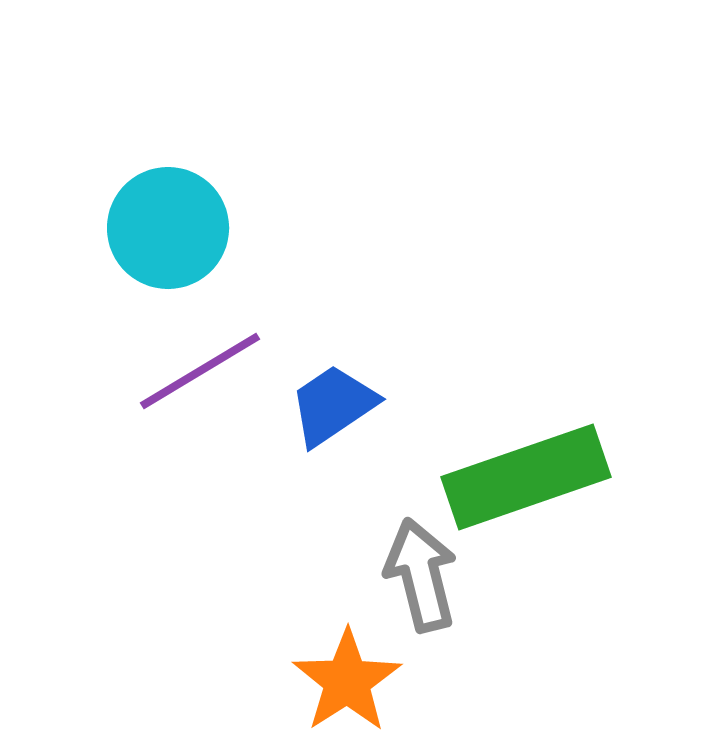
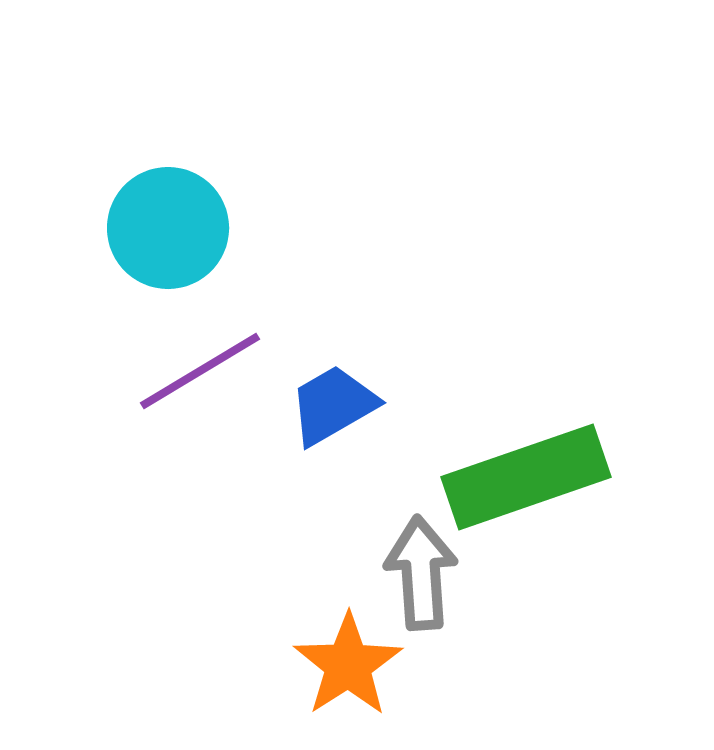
blue trapezoid: rotated 4 degrees clockwise
gray arrow: moved 2 px up; rotated 10 degrees clockwise
orange star: moved 1 px right, 16 px up
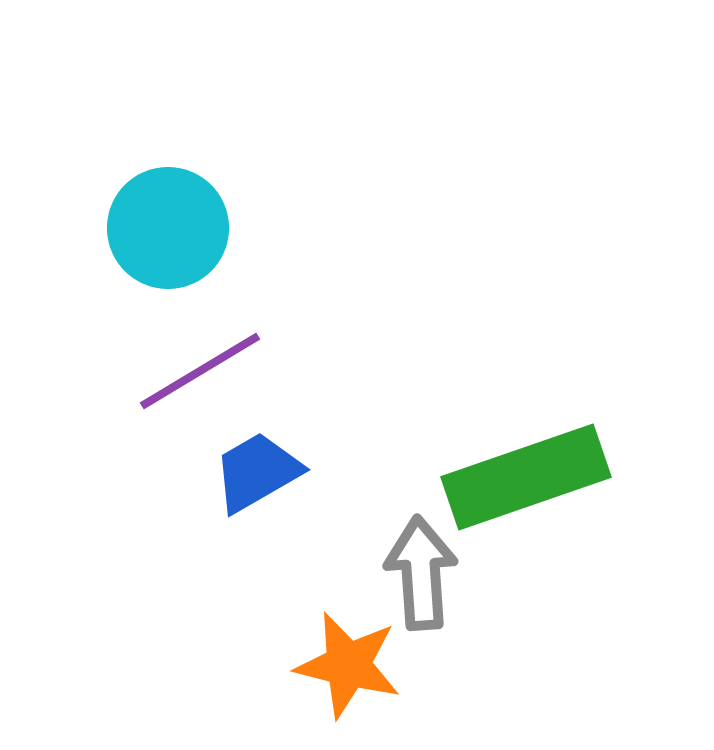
blue trapezoid: moved 76 px left, 67 px down
orange star: rotated 25 degrees counterclockwise
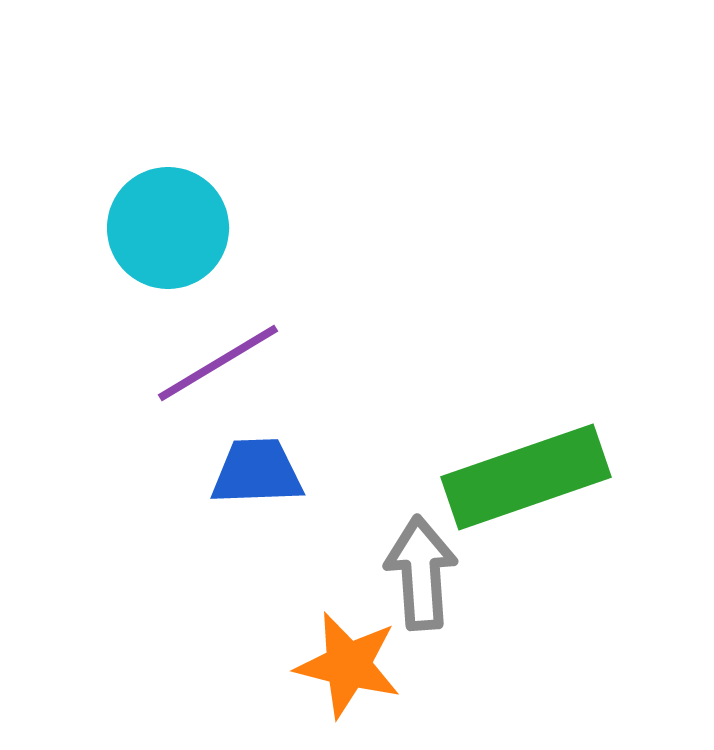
purple line: moved 18 px right, 8 px up
blue trapezoid: rotated 28 degrees clockwise
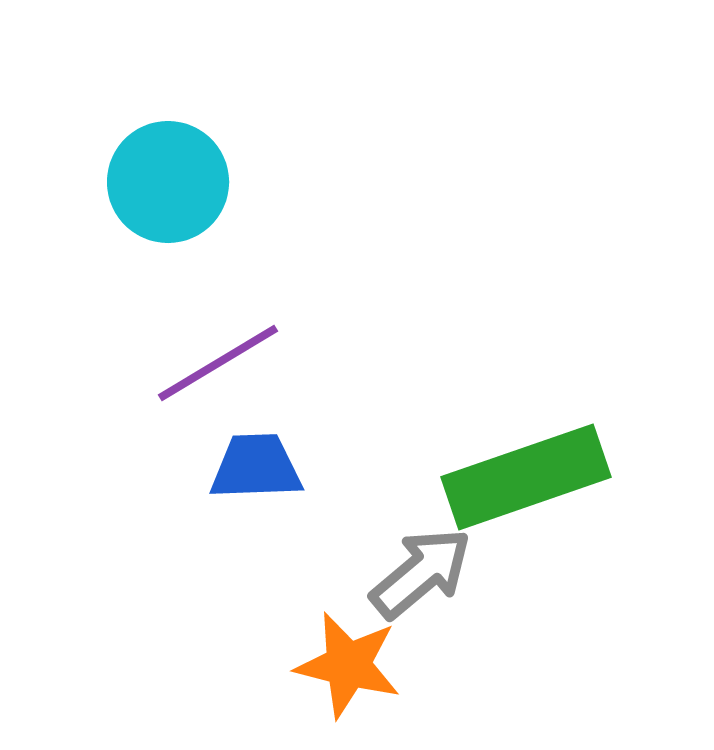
cyan circle: moved 46 px up
blue trapezoid: moved 1 px left, 5 px up
gray arrow: rotated 54 degrees clockwise
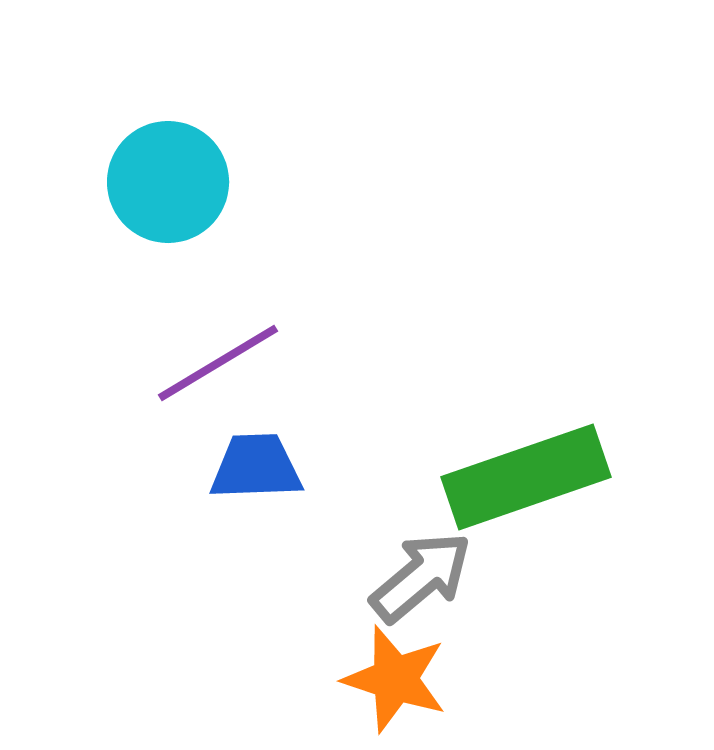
gray arrow: moved 4 px down
orange star: moved 47 px right, 14 px down; rotated 4 degrees clockwise
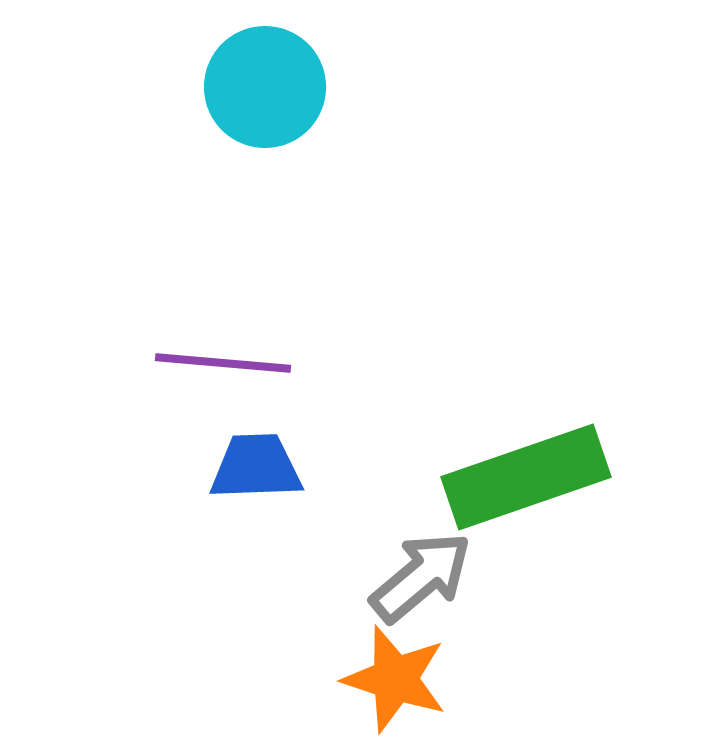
cyan circle: moved 97 px right, 95 px up
purple line: moved 5 px right; rotated 36 degrees clockwise
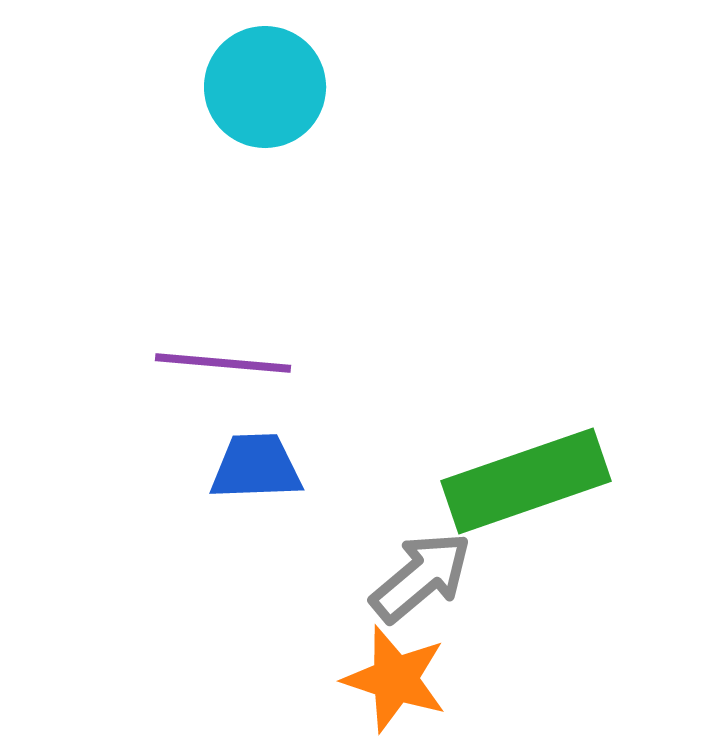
green rectangle: moved 4 px down
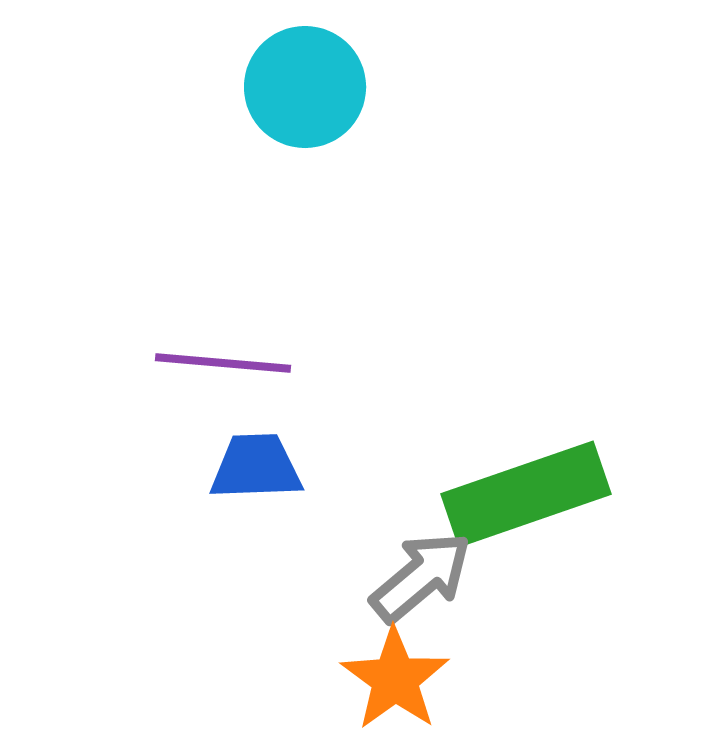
cyan circle: moved 40 px right
green rectangle: moved 13 px down
orange star: rotated 18 degrees clockwise
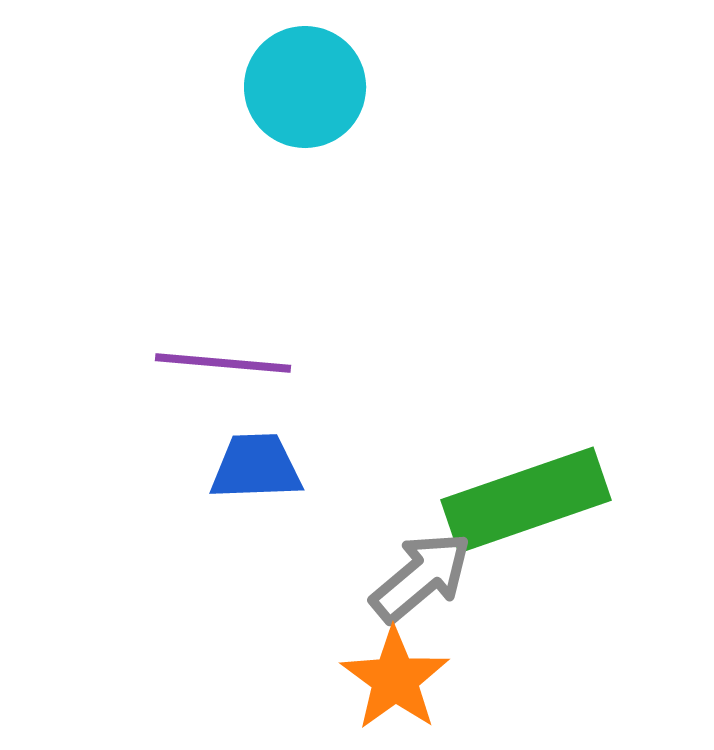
green rectangle: moved 6 px down
